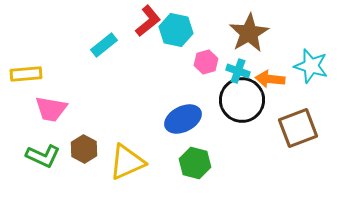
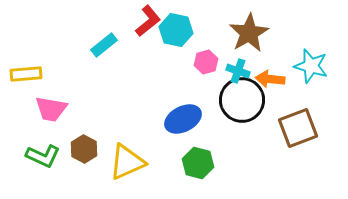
green hexagon: moved 3 px right
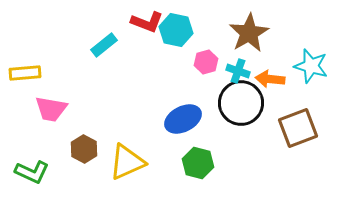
red L-shape: moved 1 px left, 1 px down; rotated 60 degrees clockwise
yellow rectangle: moved 1 px left, 1 px up
black circle: moved 1 px left, 3 px down
green L-shape: moved 11 px left, 16 px down
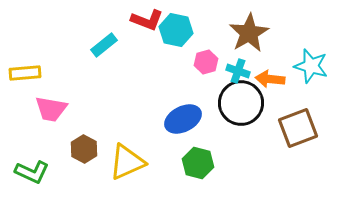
red L-shape: moved 2 px up
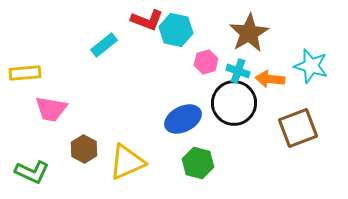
black circle: moved 7 px left
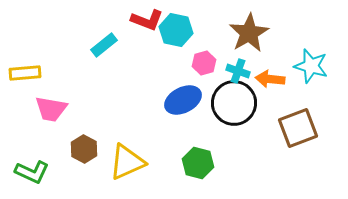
pink hexagon: moved 2 px left, 1 px down
blue ellipse: moved 19 px up
